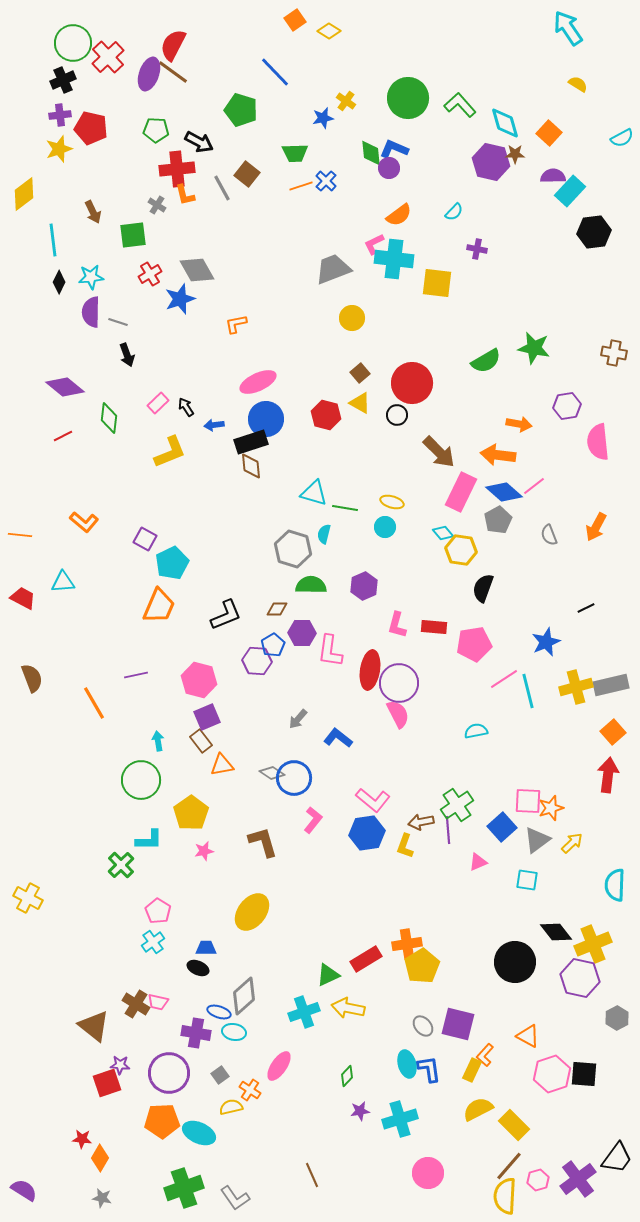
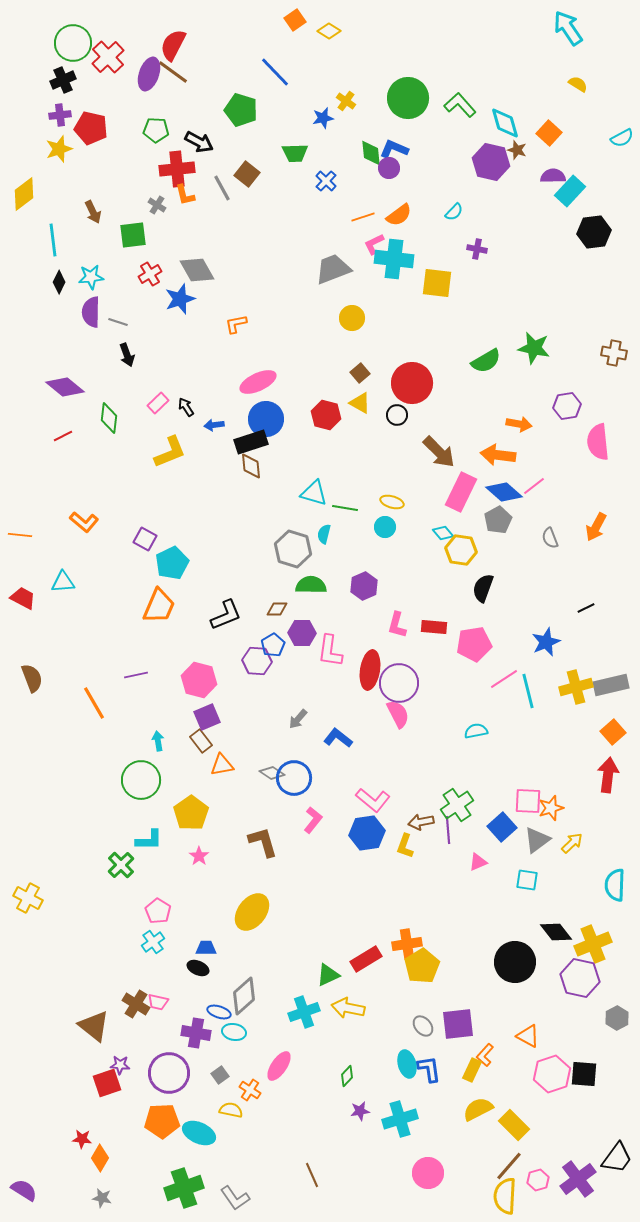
brown star at (515, 154): moved 2 px right, 4 px up; rotated 18 degrees clockwise
orange line at (301, 186): moved 62 px right, 31 px down
gray semicircle at (549, 535): moved 1 px right, 3 px down
pink star at (204, 851): moved 5 px left, 5 px down; rotated 24 degrees counterclockwise
purple square at (458, 1024): rotated 20 degrees counterclockwise
yellow semicircle at (231, 1107): moved 3 px down; rotated 25 degrees clockwise
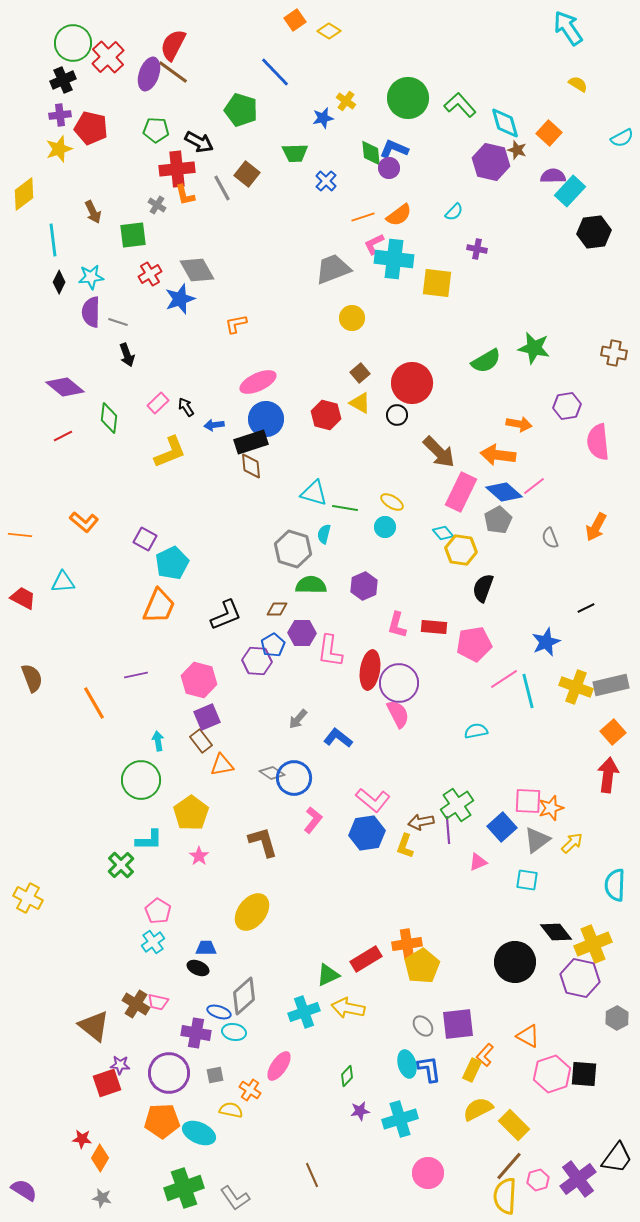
yellow ellipse at (392, 502): rotated 15 degrees clockwise
yellow cross at (576, 687): rotated 36 degrees clockwise
gray square at (220, 1075): moved 5 px left; rotated 24 degrees clockwise
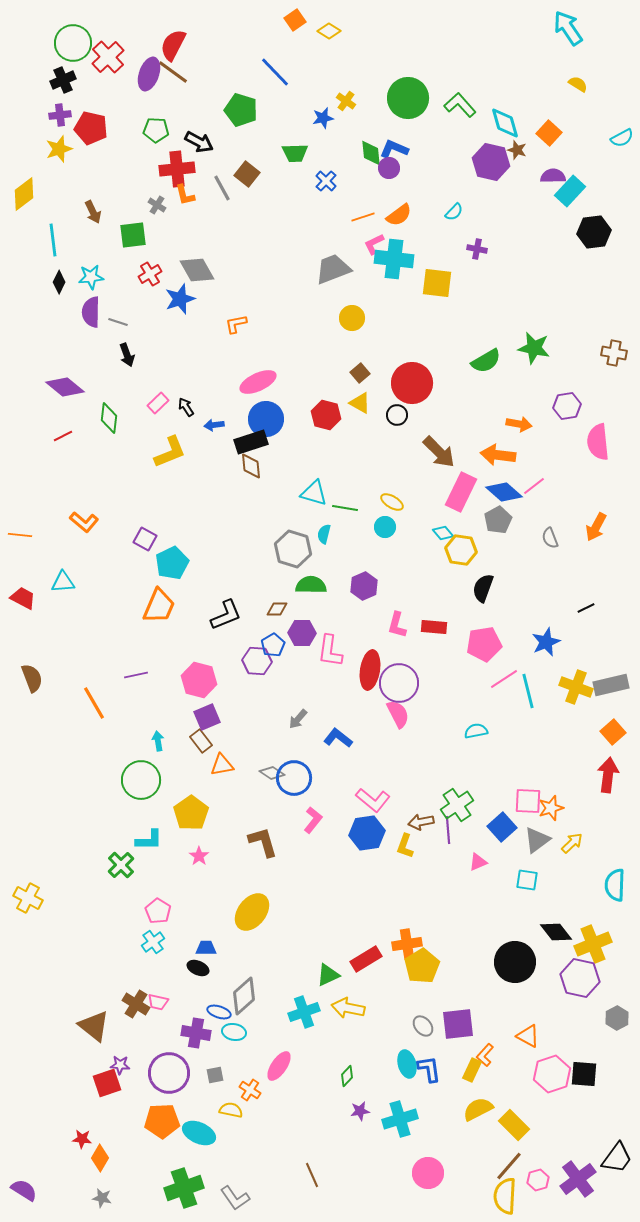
pink pentagon at (474, 644): moved 10 px right
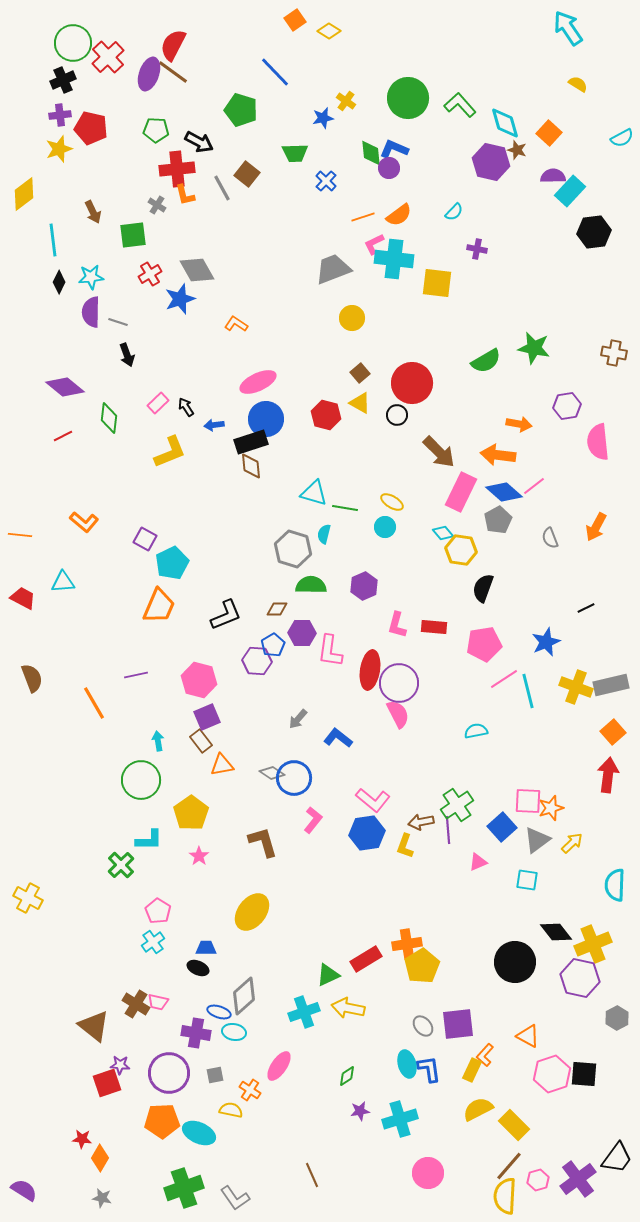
orange L-shape at (236, 324): rotated 45 degrees clockwise
green diamond at (347, 1076): rotated 15 degrees clockwise
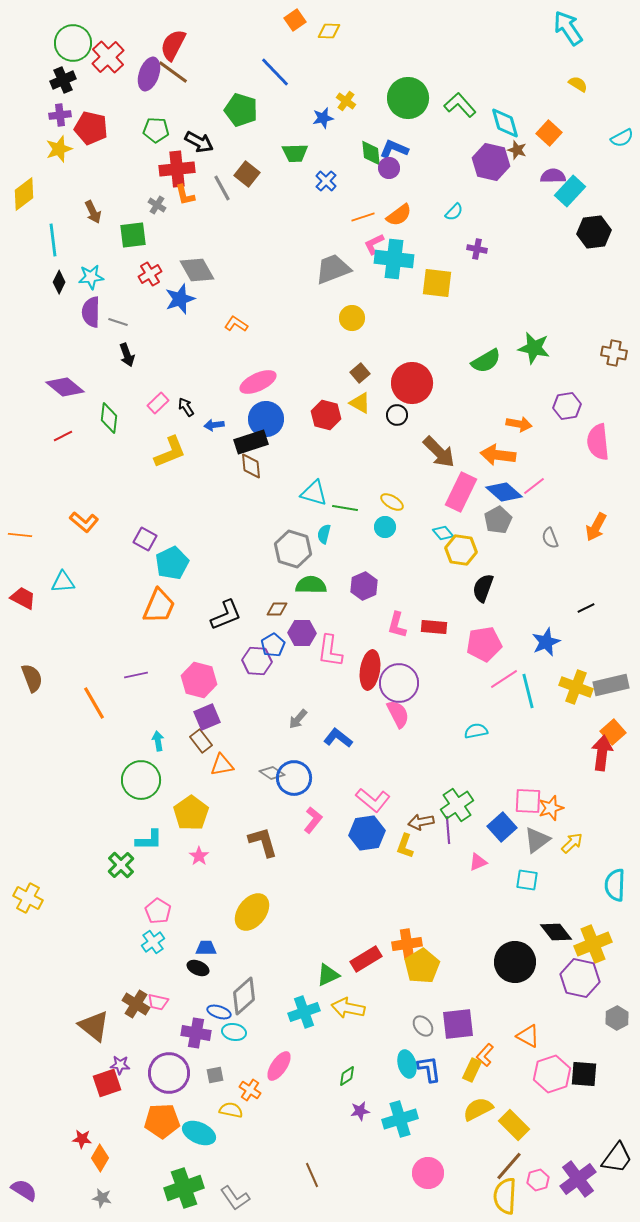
yellow diamond at (329, 31): rotated 30 degrees counterclockwise
red arrow at (608, 775): moved 6 px left, 22 px up
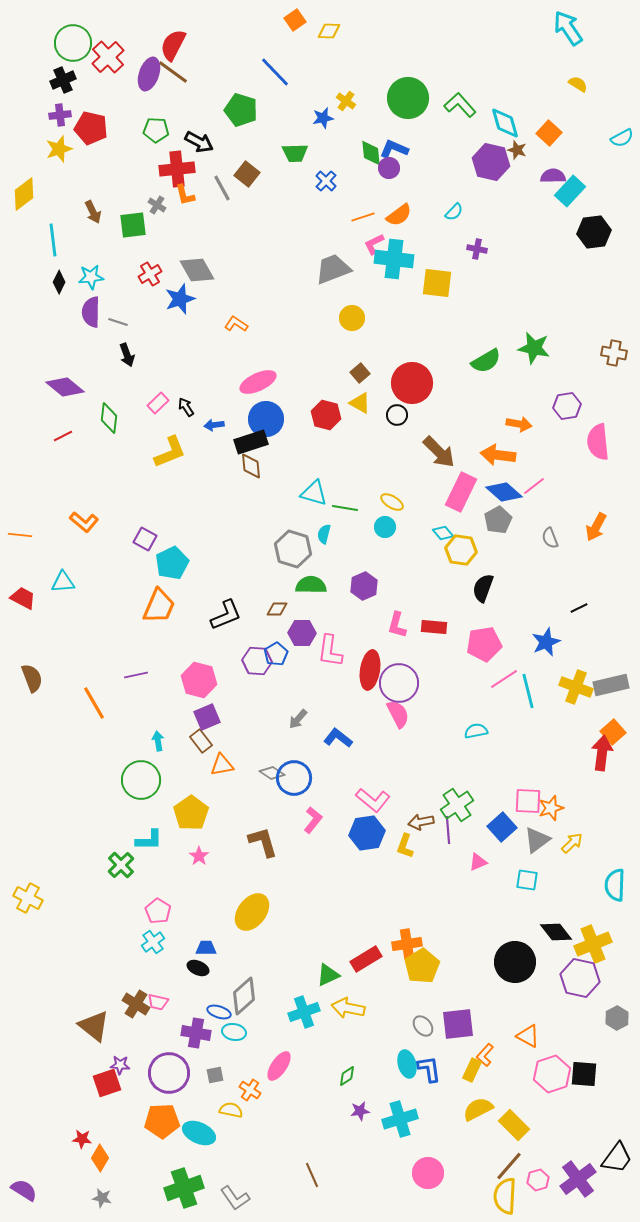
green square at (133, 235): moved 10 px up
black line at (586, 608): moved 7 px left
blue pentagon at (273, 645): moved 3 px right, 9 px down
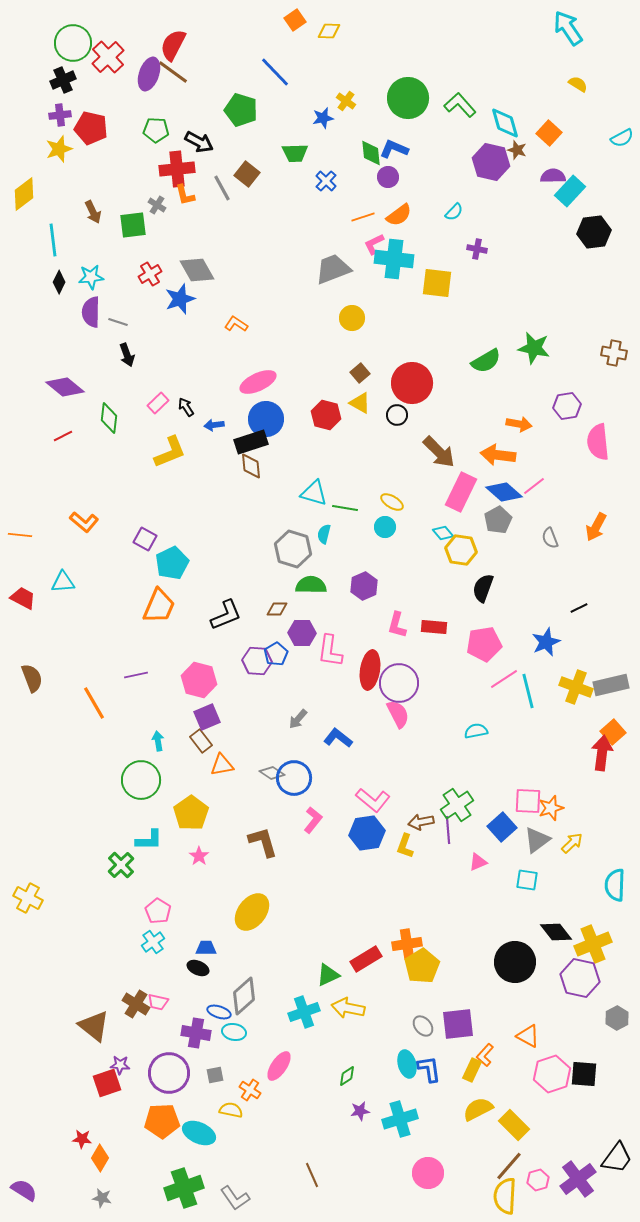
purple circle at (389, 168): moved 1 px left, 9 px down
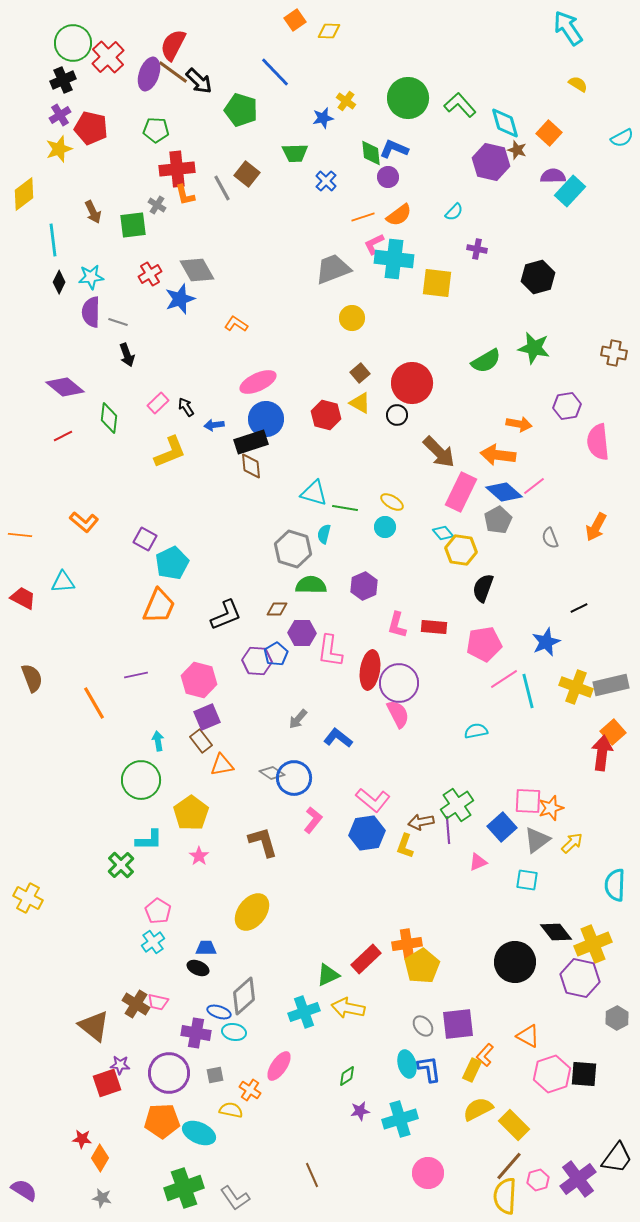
purple cross at (60, 115): rotated 25 degrees counterclockwise
black arrow at (199, 142): moved 61 px up; rotated 16 degrees clockwise
black hexagon at (594, 232): moved 56 px left, 45 px down; rotated 8 degrees counterclockwise
red rectangle at (366, 959): rotated 12 degrees counterclockwise
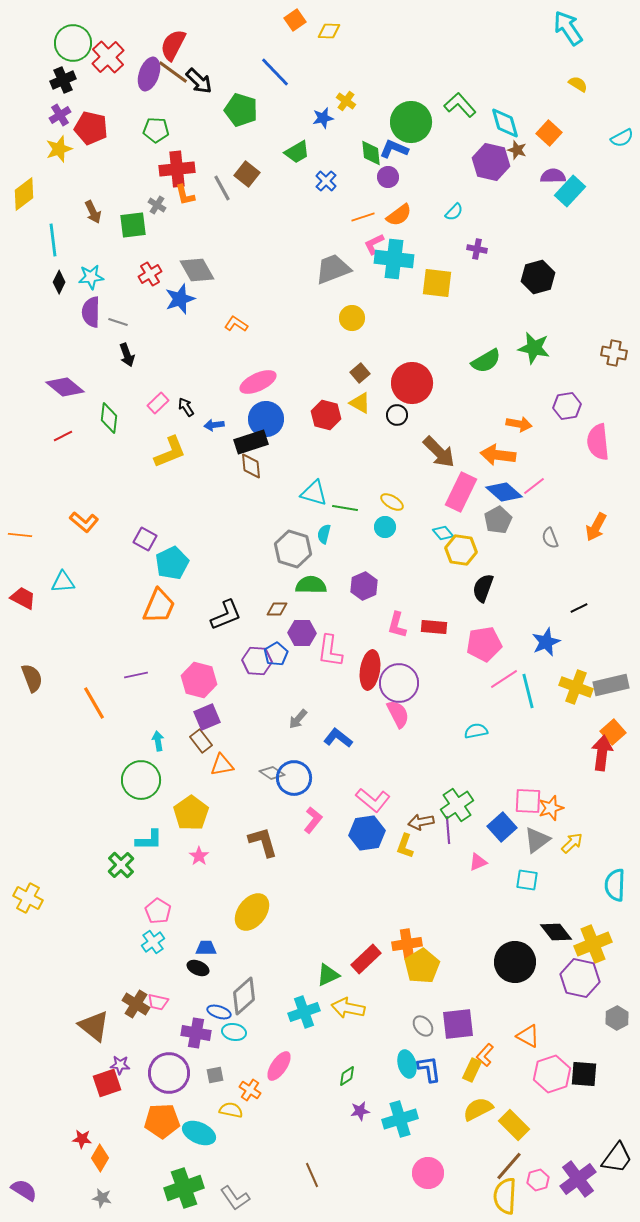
green circle at (408, 98): moved 3 px right, 24 px down
green trapezoid at (295, 153): moved 2 px right, 1 px up; rotated 28 degrees counterclockwise
